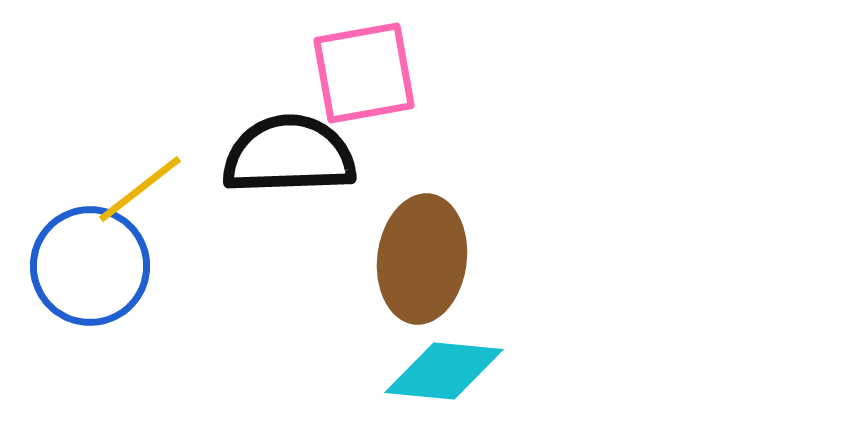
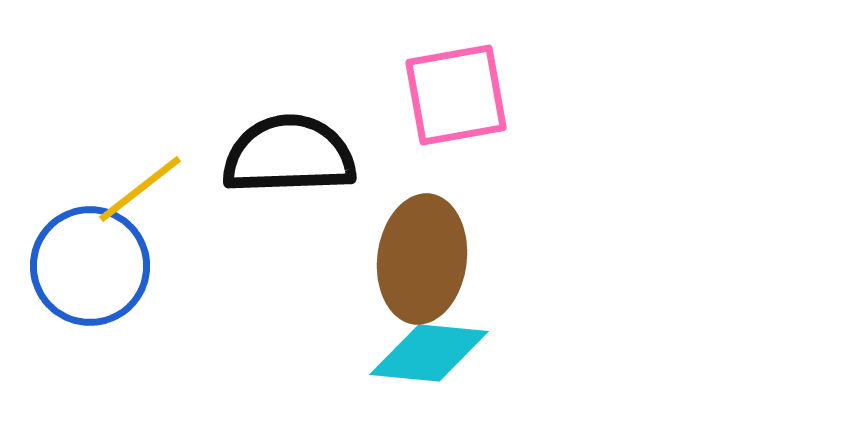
pink square: moved 92 px right, 22 px down
cyan diamond: moved 15 px left, 18 px up
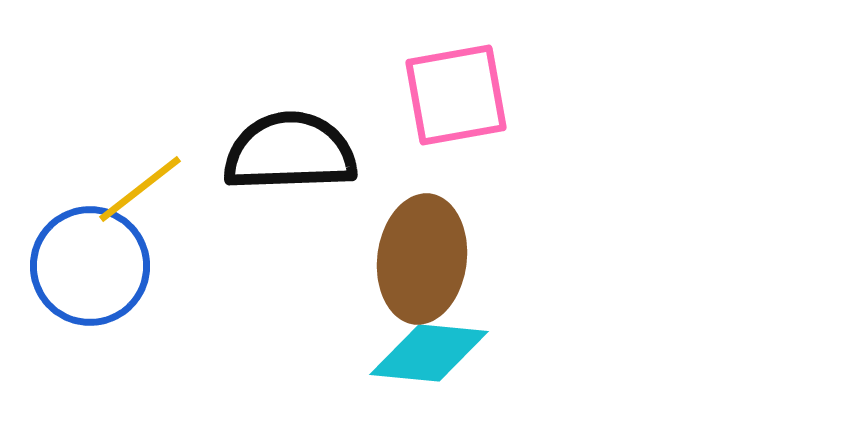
black semicircle: moved 1 px right, 3 px up
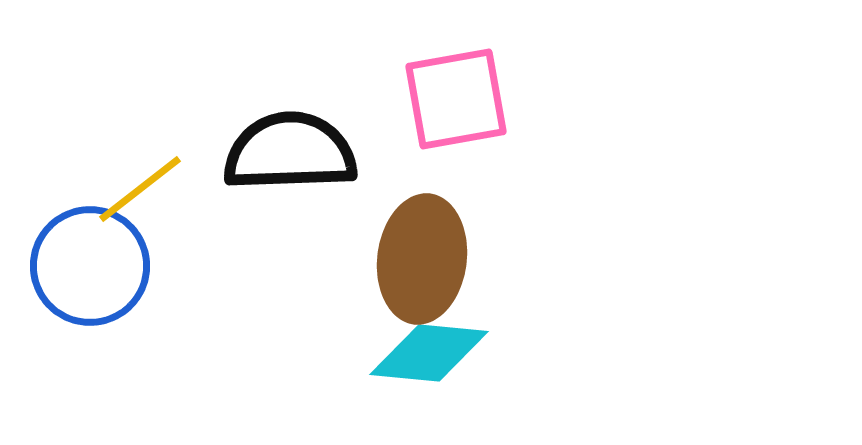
pink square: moved 4 px down
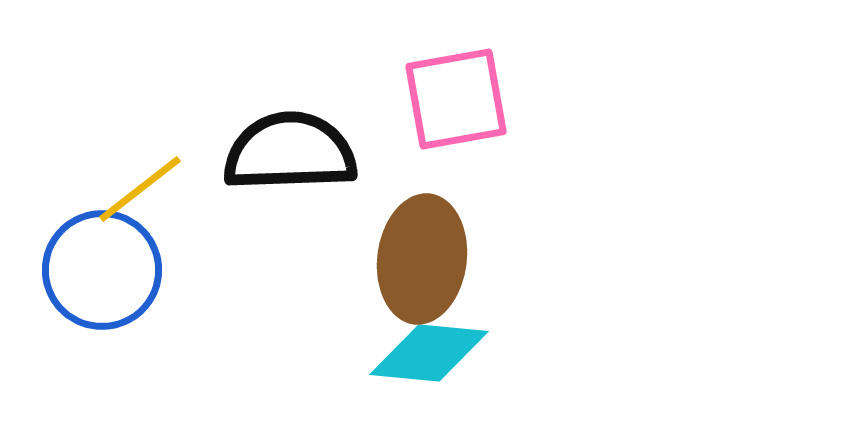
blue circle: moved 12 px right, 4 px down
